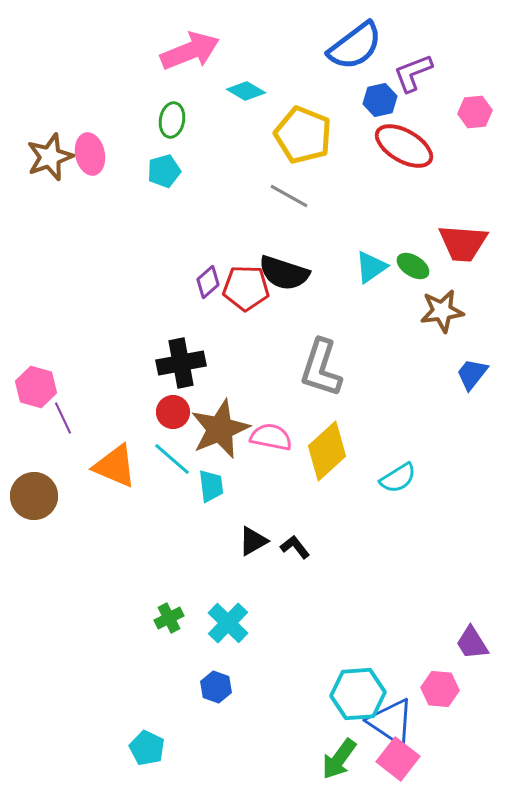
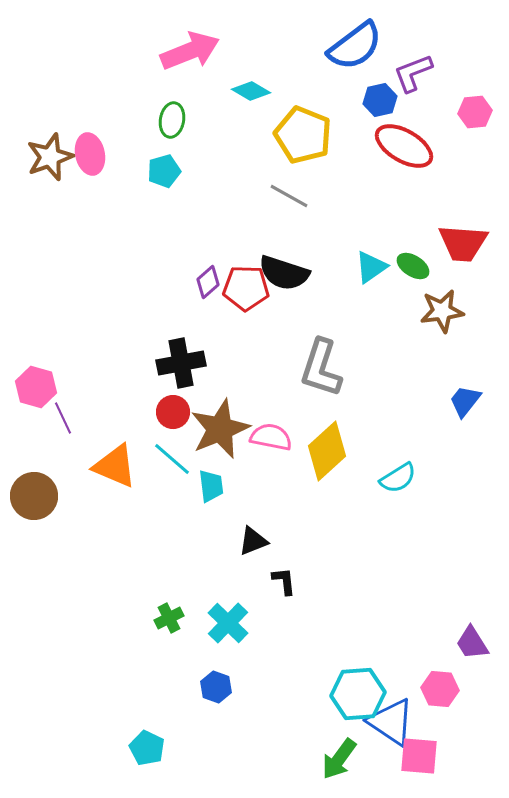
cyan diamond at (246, 91): moved 5 px right
blue trapezoid at (472, 374): moved 7 px left, 27 px down
black triangle at (253, 541): rotated 8 degrees clockwise
black L-shape at (295, 547): moved 11 px left, 34 px down; rotated 32 degrees clockwise
pink square at (398, 759): moved 21 px right, 3 px up; rotated 33 degrees counterclockwise
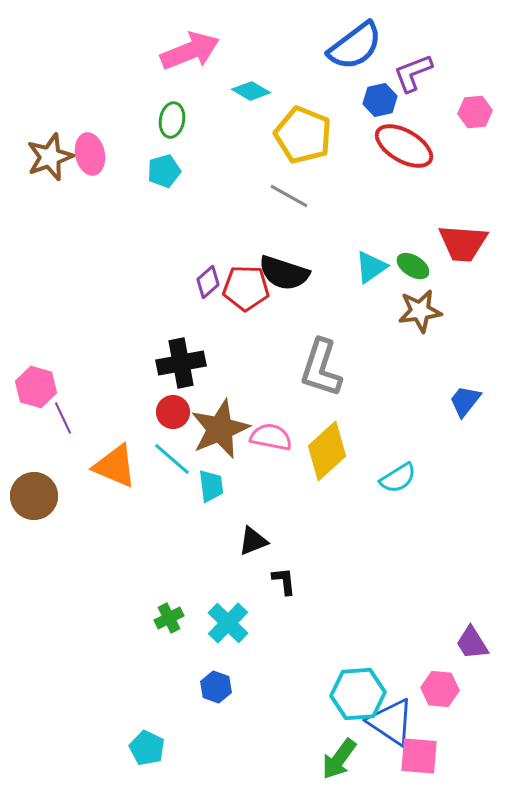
brown star at (442, 311): moved 22 px left
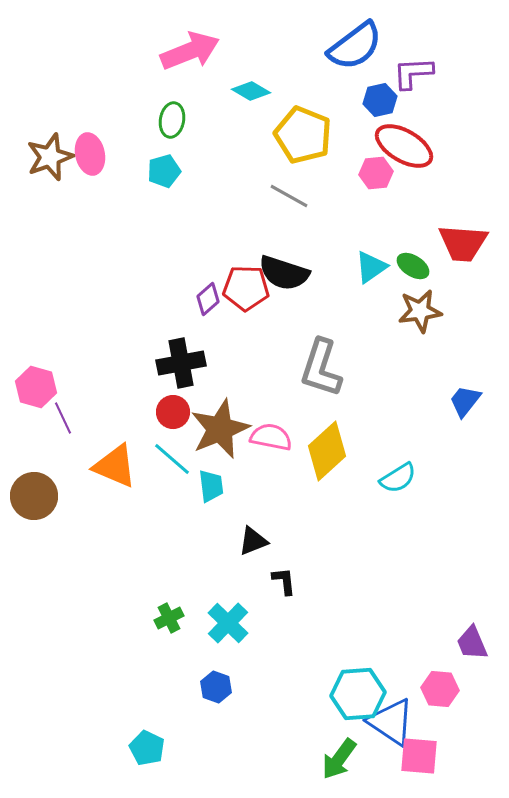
purple L-shape at (413, 73): rotated 18 degrees clockwise
pink hexagon at (475, 112): moved 99 px left, 61 px down
purple diamond at (208, 282): moved 17 px down
purple trapezoid at (472, 643): rotated 9 degrees clockwise
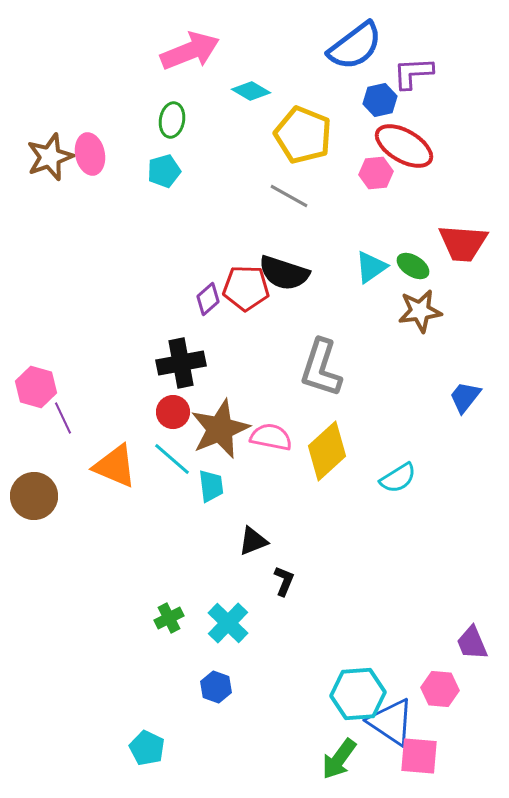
blue trapezoid at (465, 401): moved 4 px up
black L-shape at (284, 581): rotated 28 degrees clockwise
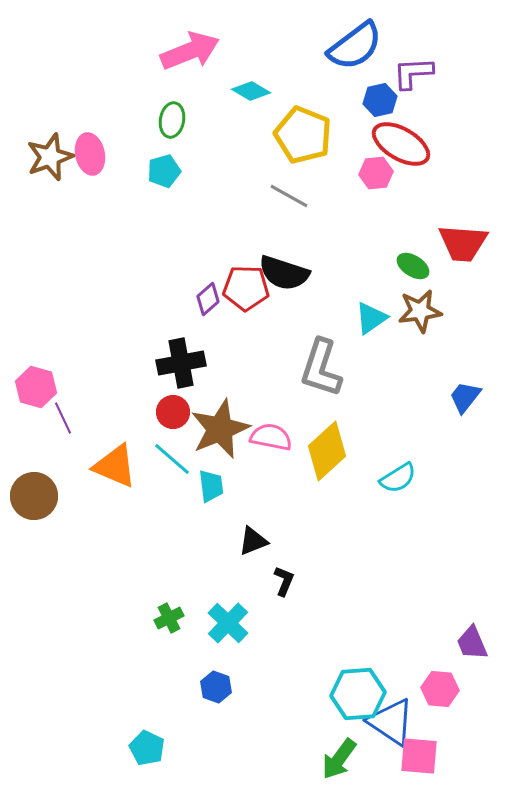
red ellipse at (404, 146): moved 3 px left, 2 px up
cyan triangle at (371, 267): moved 51 px down
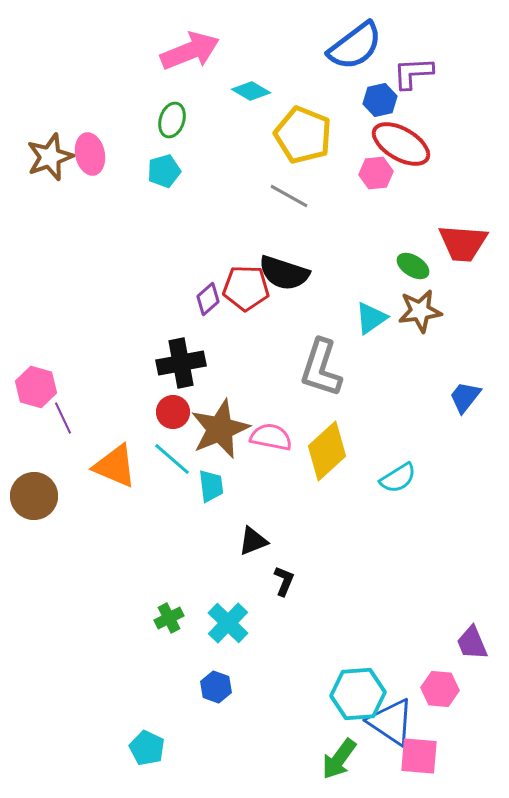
green ellipse at (172, 120): rotated 8 degrees clockwise
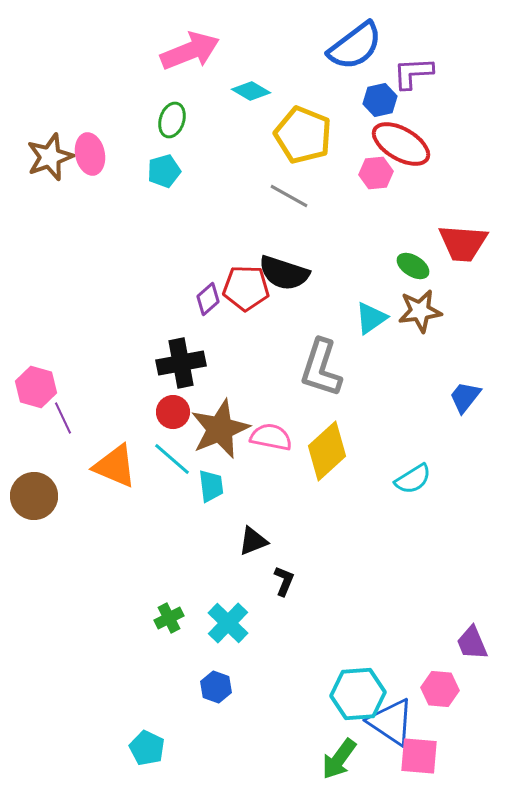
cyan semicircle at (398, 478): moved 15 px right, 1 px down
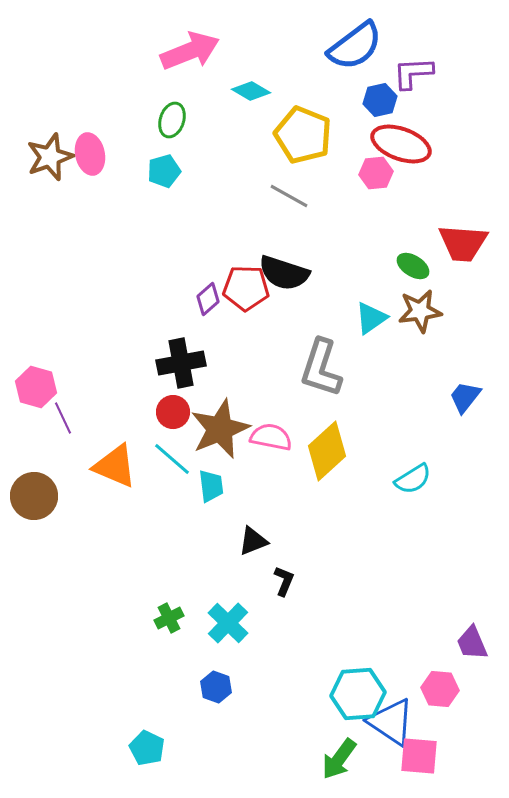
red ellipse at (401, 144): rotated 10 degrees counterclockwise
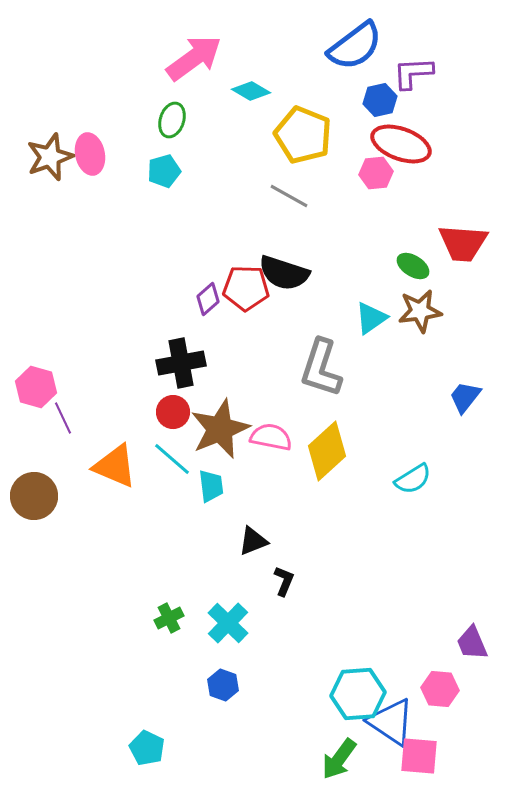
pink arrow at (190, 51): moved 4 px right, 7 px down; rotated 14 degrees counterclockwise
blue hexagon at (216, 687): moved 7 px right, 2 px up
